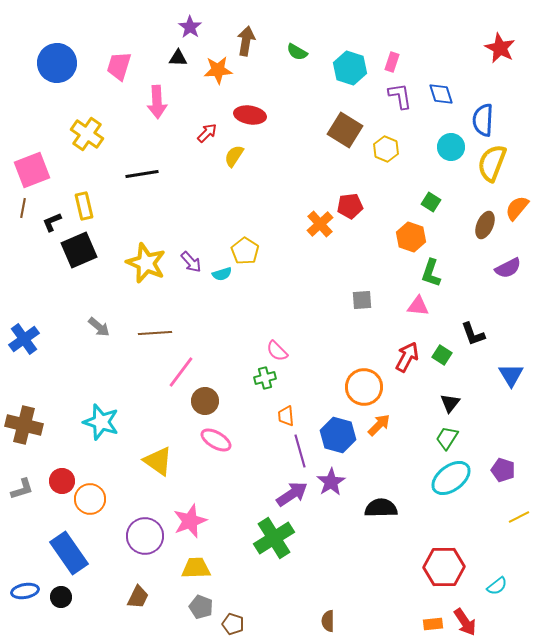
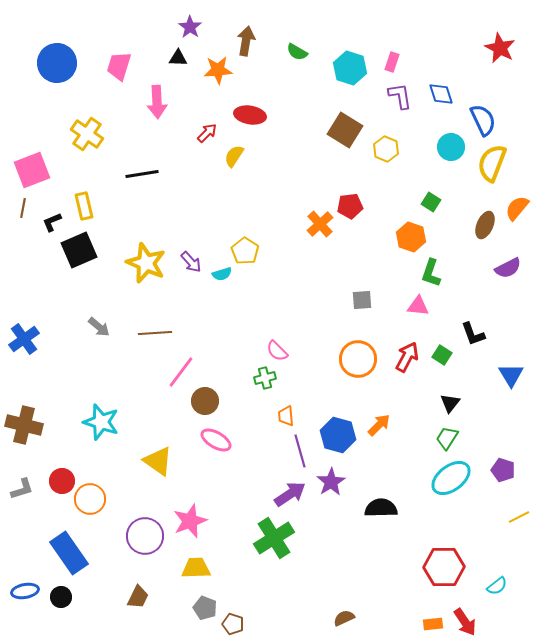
blue semicircle at (483, 120): rotated 152 degrees clockwise
orange circle at (364, 387): moved 6 px left, 28 px up
purple arrow at (292, 494): moved 2 px left
gray pentagon at (201, 607): moved 4 px right, 1 px down
brown semicircle at (328, 621): moved 16 px right, 3 px up; rotated 65 degrees clockwise
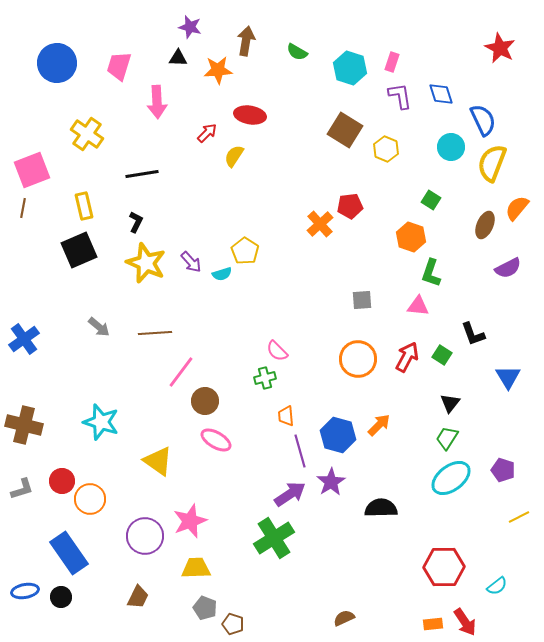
purple star at (190, 27): rotated 20 degrees counterclockwise
green square at (431, 202): moved 2 px up
black L-shape at (52, 222): moved 84 px right; rotated 140 degrees clockwise
blue triangle at (511, 375): moved 3 px left, 2 px down
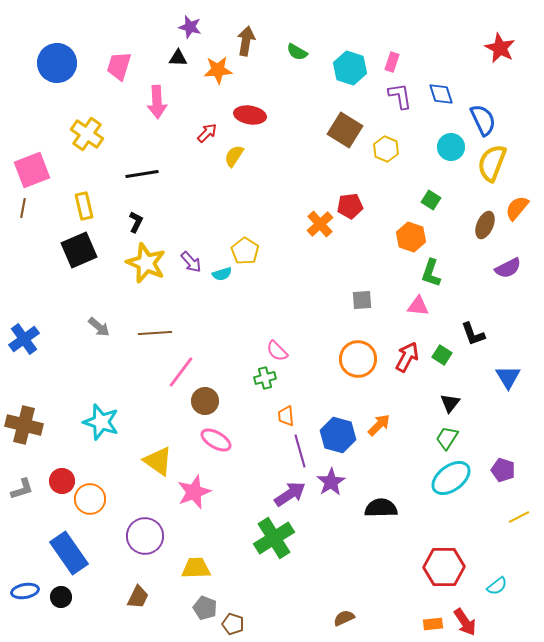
pink star at (190, 521): moved 4 px right, 29 px up
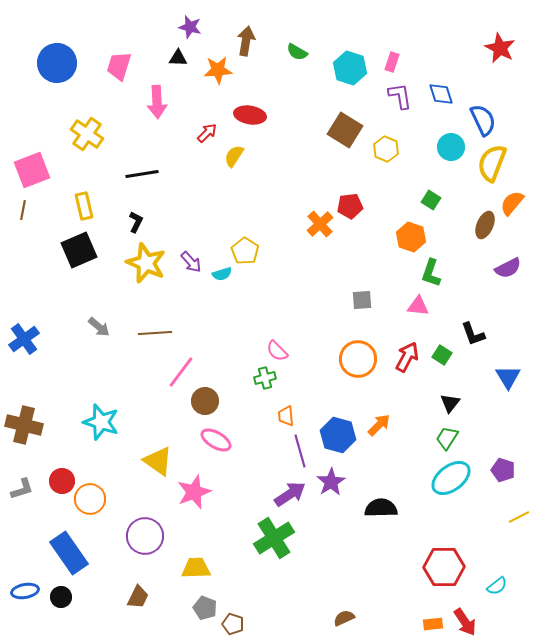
brown line at (23, 208): moved 2 px down
orange semicircle at (517, 208): moved 5 px left, 5 px up
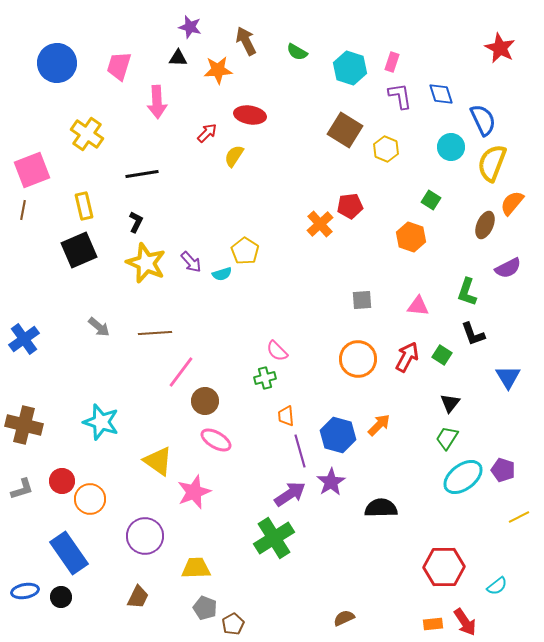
brown arrow at (246, 41): rotated 36 degrees counterclockwise
green L-shape at (431, 273): moved 36 px right, 19 px down
cyan ellipse at (451, 478): moved 12 px right, 1 px up
brown pentagon at (233, 624): rotated 25 degrees clockwise
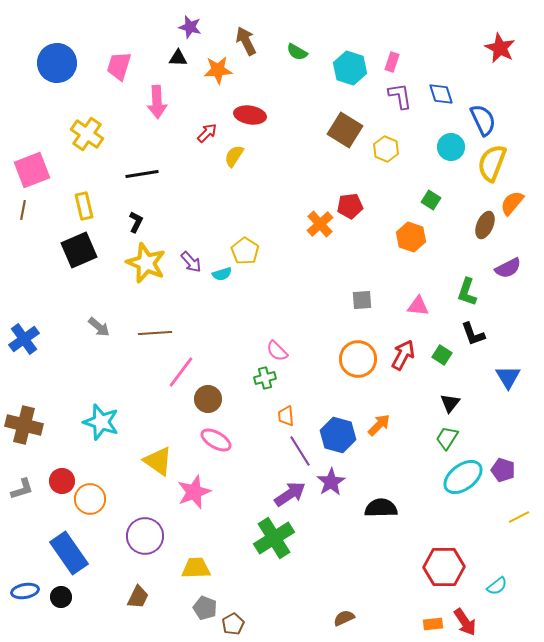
red arrow at (407, 357): moved 4 px left, 2 px up
brown circle at (205, 401): moved 3 px right, 2 px up
purple line at (300, 451): rotated 16 degrees counterclockwise
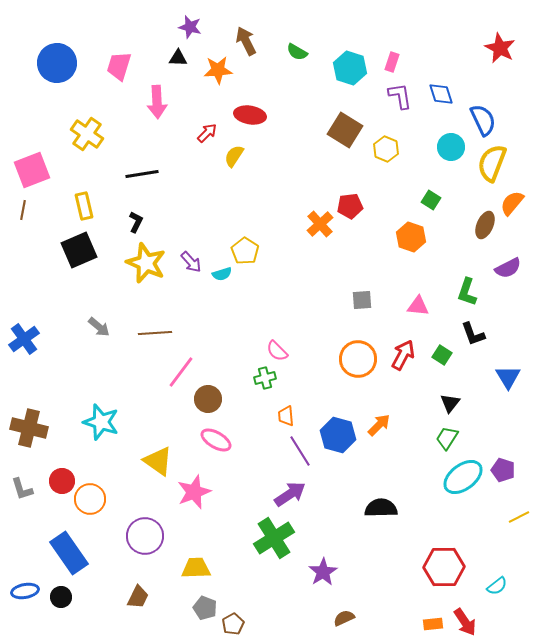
brown cross at (24, 425): moved 5 px right, 3 px down
purple star at (331, 482): moved 8 px left, 90 px down
gray L-shape at (22, 489): rotated 90 degrees clockwise
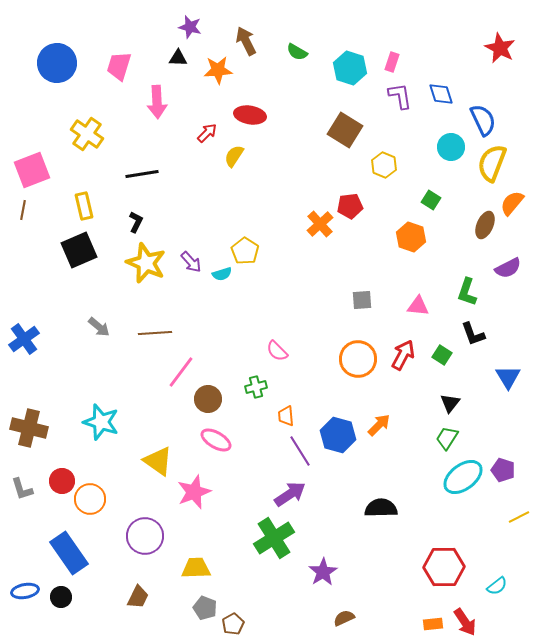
yellow hexagon at (386, 149): moved 2 px left, 16 px down
green cross at (265, 378): moved 9 px left, 9 px down
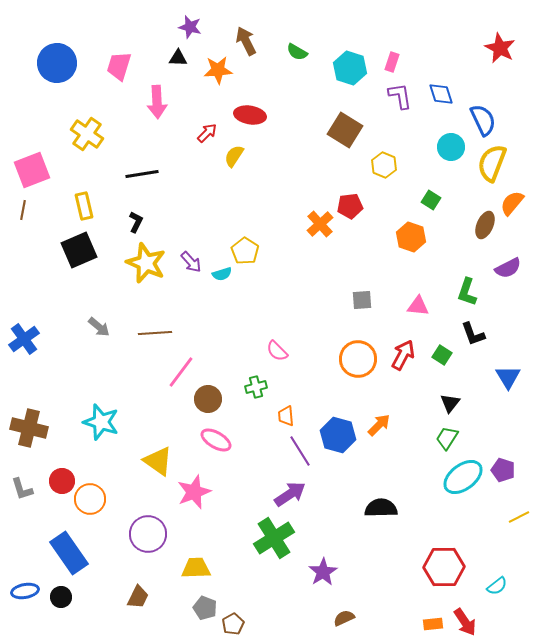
purple circle at (145, 536): moved 3 px right, 2 px up
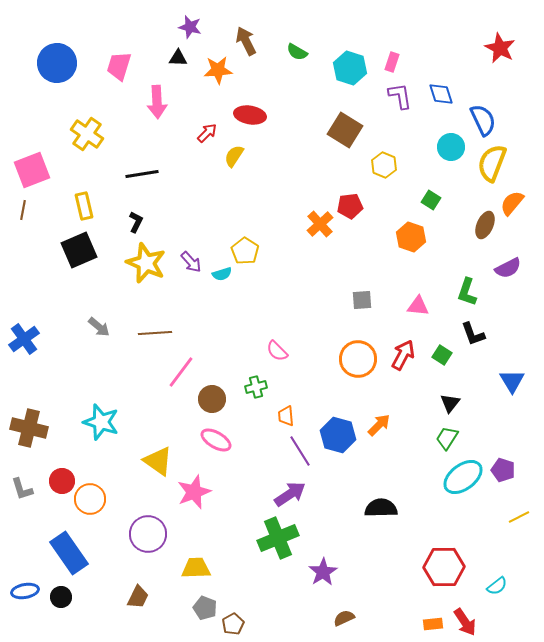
blue triangle at (508, 377): moved 4 px right, 4 px down
brown circle at (208, 399): moved 4 px right
green cross at (274, 538): moved 4 px right; rotated 9 degrees clockwise
